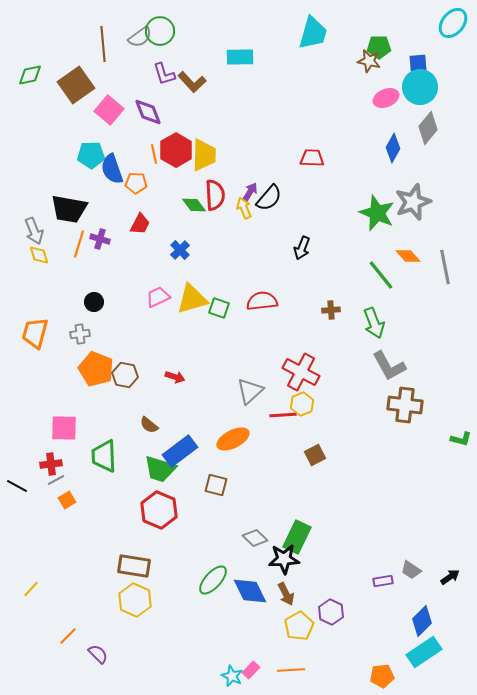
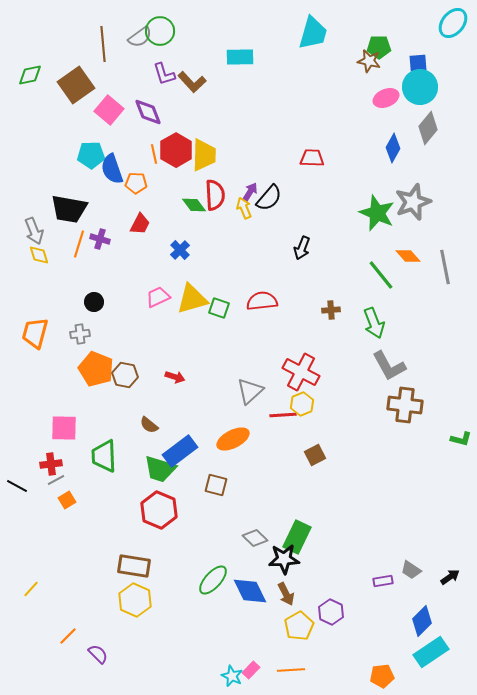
cyan rectangle at (424, 652): moved 7 px right
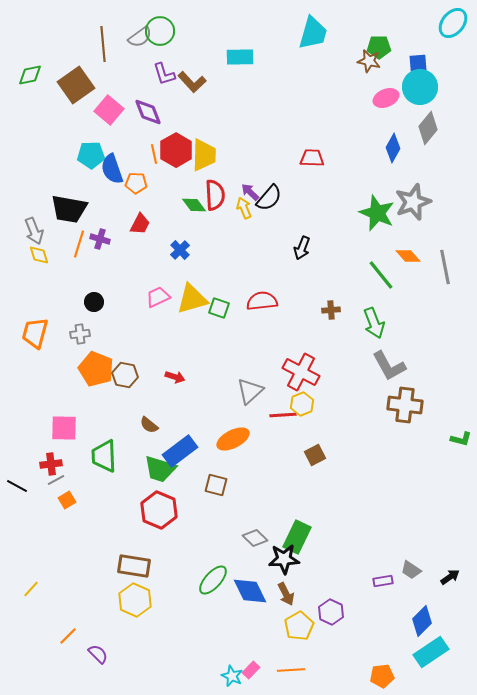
purple arrow at (250, 192): rotated 78 degrees counterclockwise
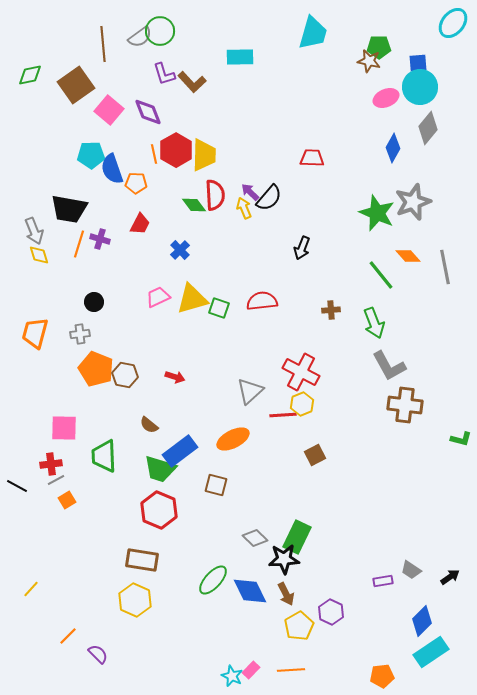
brown rectangle at (134, 566): moved 8 px right, 6 px up
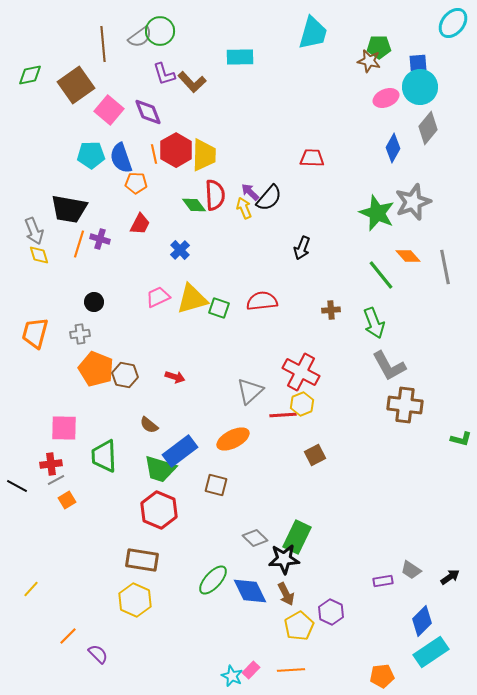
blue semicircle at (112, 169): moved 9 px right, 11 px up
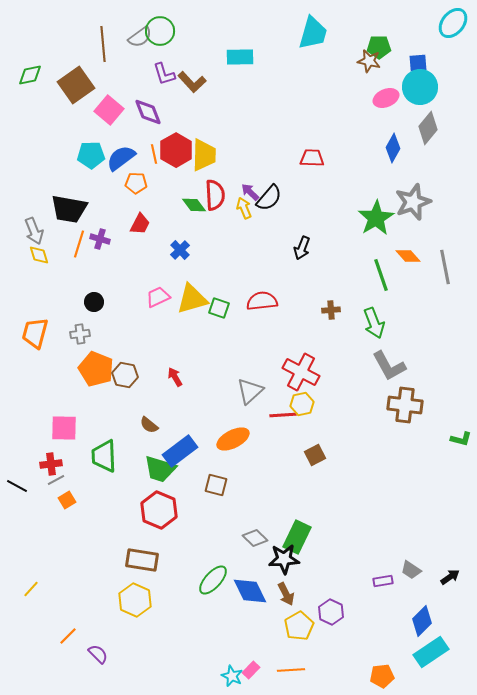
blue semicircle at (121, 158): rotated 72 degrees clockwise
green star at (377, 213): moved 1 px left, 5 px down; rotated 18 degrees clockwise
green line at (381, 275): rotated 20 degrees clockwise
red arrow at (175, 377): rotated 138 degrees counterclockwise
yellow hexagon at (302, 404): rotated 10 degrees clockwise
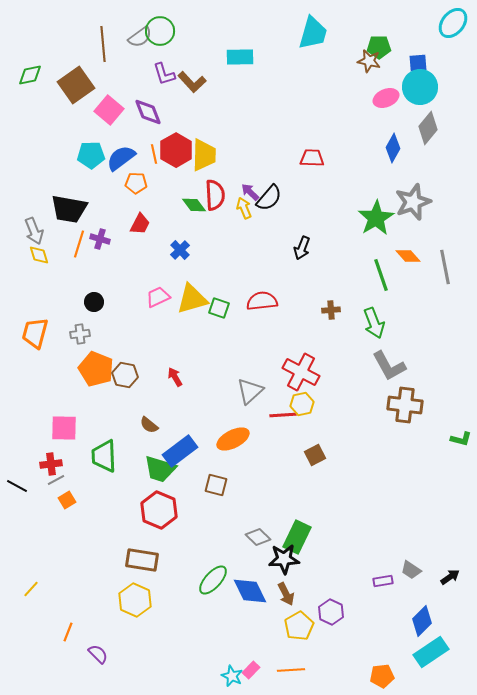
gray diamond at (255, 538): moved 3 px right, 1 px up
orange line at (68, 636): moved 4 px up; rotated 24 degrees counterclockwise
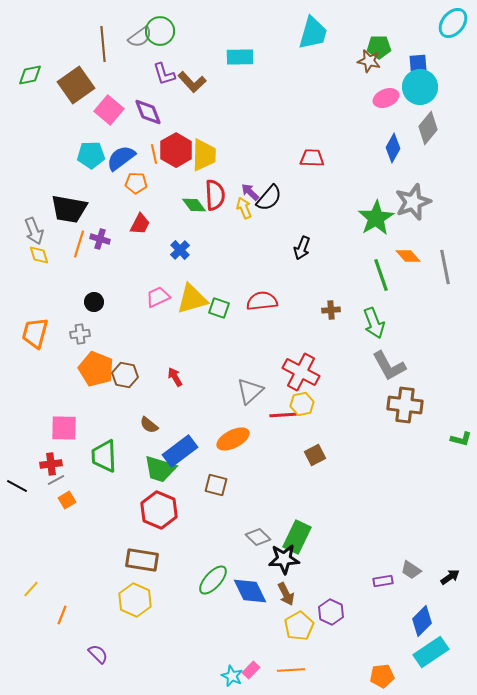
orange line at (68, 632): moved 6 px left, 17 px up
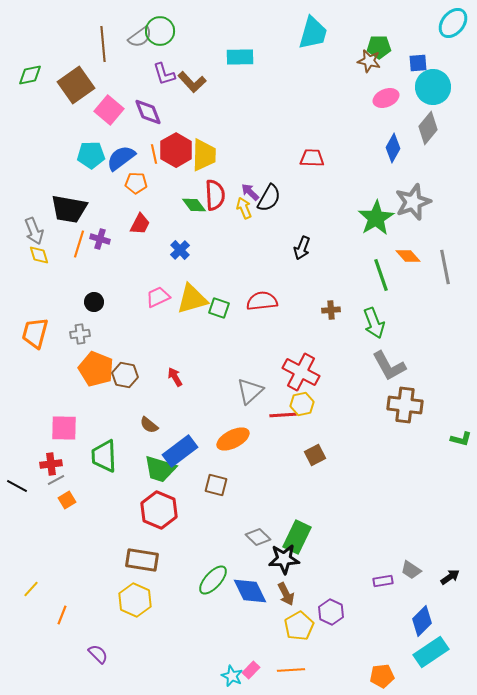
cyan circle at (420, 87): moved 13 px right
black semicircle at (269, 198): rotated 12 degrees counterclockwise
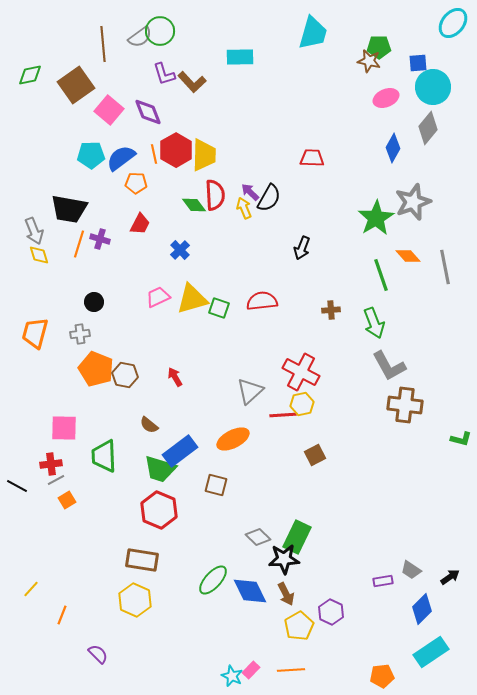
blue diamond at (422, 621): moved 12 px up
